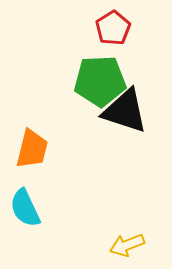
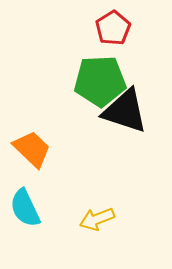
orange trapezoid: rotated 60 degrees counterclockwise
yellow arrow: moved 30 px left, 26 px up
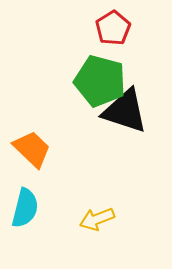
green pentagon: rotated 18 degrees clockwise
cyan semicircle: rotated 141 degrees counterclockwise
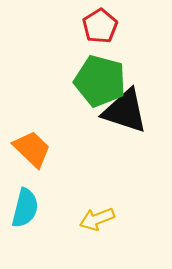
red pentagon: moved 13 px left, 2 px up
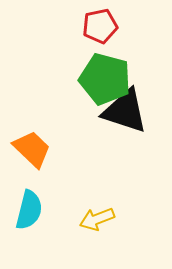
red pentagon: rotated 20 degrees clockwise
green pentagon: moved 5 px right, 2 px up
cyan semicircle: moved 4 px right, 2 px down
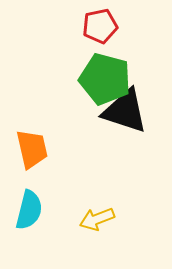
orange trapezoid: rotated 33 degrees clockwise
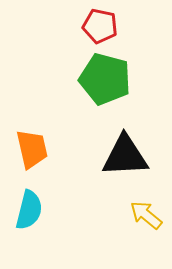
red pentagon: rotated 24 degrees clockwise
black triangle: moved 45 px down; rotated 21 degrees counterclockwise
yellow arrow: moved 49 px right, 4 px up; rotated 60 degrees clockwise
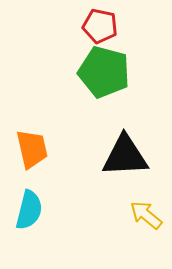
green pentagon: moved 1 px left, 7 px up
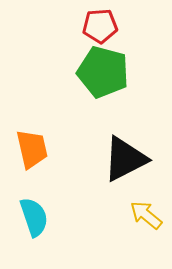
red pentagon: rotated 16 degrees counterclockwise
green pentagon: moved 1 px left
black triangle: moved 3 px down; rotated 24 degrees counterclockwise
cyan semicircle: moved 5 px right, 7 px down; rotated 33 degrees counterclockwise
